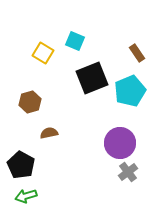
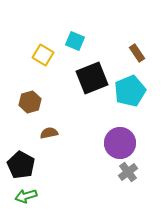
yellow square: moved 2 px down
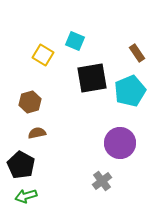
black square: rotated 12 degrees clockwise
brown semicircle: moved 12 px left
gray cross: moved 26 px left, 9 px down
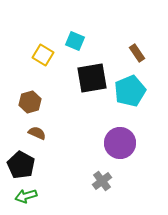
brown semicircle: rotated 36 degrees clockwise
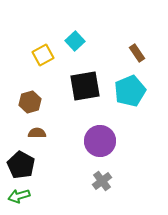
cyan square: rotated 24 degrees clockwise
yellow square: rotated 30 degrees clockwise
black square: moved 7 px left, 8 px down
brown semicircle: rotated 24 degrees counterclockwise
purple circle: moved 20 px left, 2 px up
green arrow: moved 7 px left
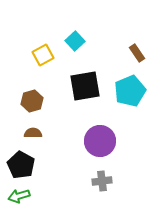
brown hexagon: moved 2 px right, 1 px up
brown semicircle: moved 4 px left
gray cross: rotated 30 degrees clockwise
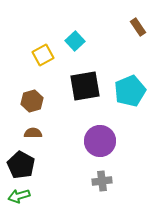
brown rectangle: moved 1 px right, 26 px up
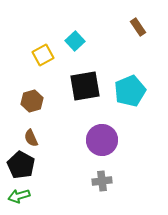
brown semicircle: moved 2 px left, 5 px down; rotated 114 degrees counterclockwise
purple circle: moved 2 px right, 1 px up
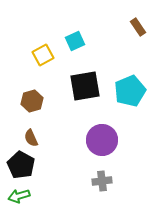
cyan square: rotated 18 degrees clockwise
